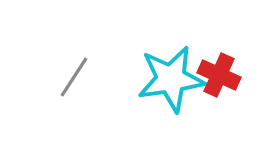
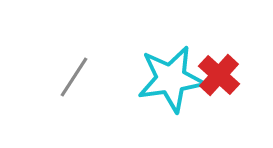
red cross: rotated 18 degrees clockwise
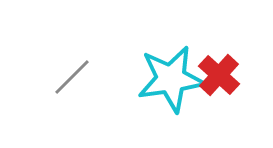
gray line: moved 2 px left; rotated 12 degrees clockwise
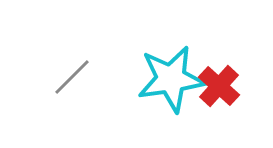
red cross: moved 11 px down
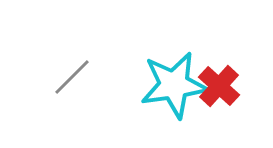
cyan star: moved 3 px right, 6 px down
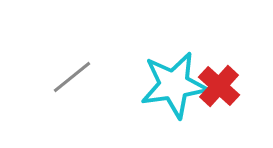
gray line: rotated 6 degrees clockwise
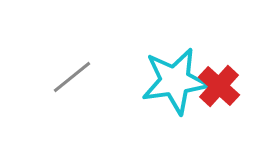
cyan star: moved 1 px right, 4 px up
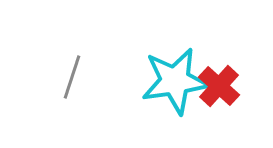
gray line: rotated 33 degrees counterclockwise
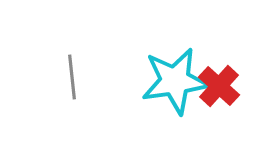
gray line: rotated 24 degrees counterclockwise
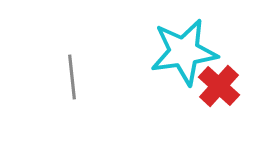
cyan star: moved 9 px right, 29 px up
